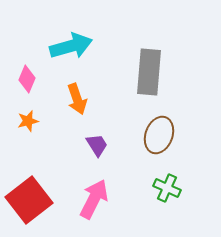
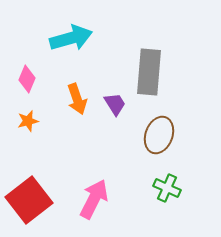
cyan arrow: moved 8 px up
purple trapezoid: moved 18 px right, 41 px up
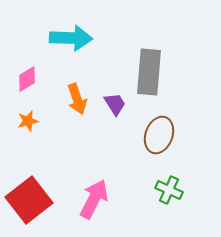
cyan arrow: rotated 18 degrees clockwise
pink diamond: rotated 36 degrees clockwise
green cross: moved 2 px right, 2 px down
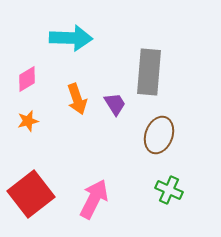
red square: moved 2 px right, 6 px up
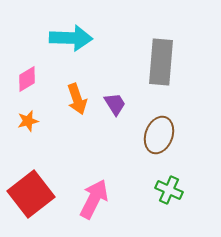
gray rectangle: moved 12 px right, 10 px up
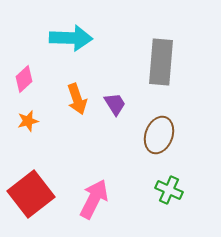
pink diamond: moved 3 px left; rotated 12 degrees counterclockwise
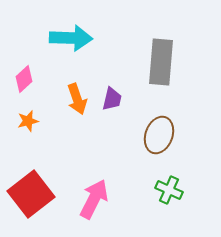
purple trapezoid: moved 3 px left, 5 px up; rotated 45 degrees clockwise
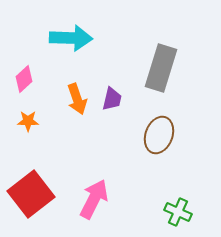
gray rectangle: moved 6 px down; rotated 12 degrees clockwise
orange star: rotated 15 degrees clockwise
green cross: moved 9 px right, 22 px down
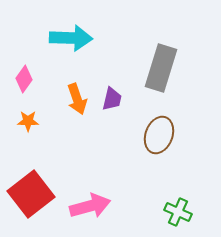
pink diamond: rotated 12 degrees counterclockwise
pink arrow: moved 4 px left, 7 px down; rotated 48 degrees clockwise
